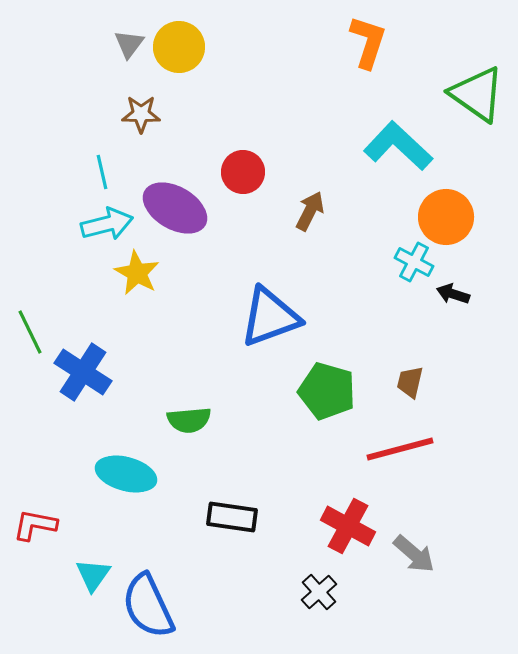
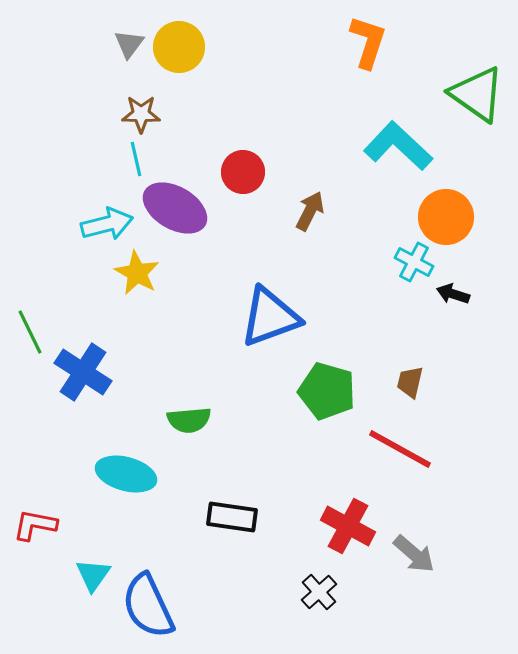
cyan line: moved 34 px right, 13 px up
red line: rotated 44 degrees clockwise
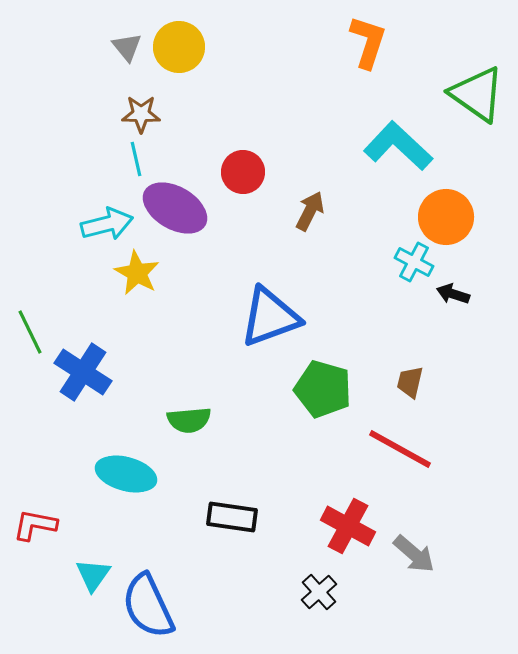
gray triangle: moved 2 px left, 3 px down; rotated 16 degrees counterclockwise
green pentagon: moved 4 px left, 2 px up
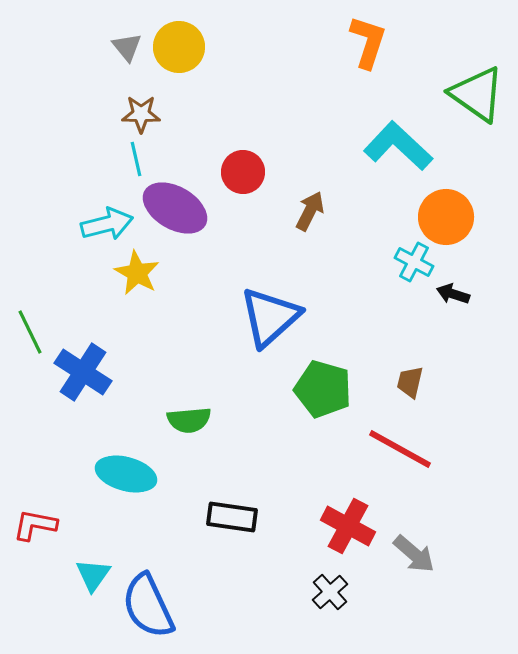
blue triangle: rotated 22 degrees counterclockwise
black cross: moved 11 px right
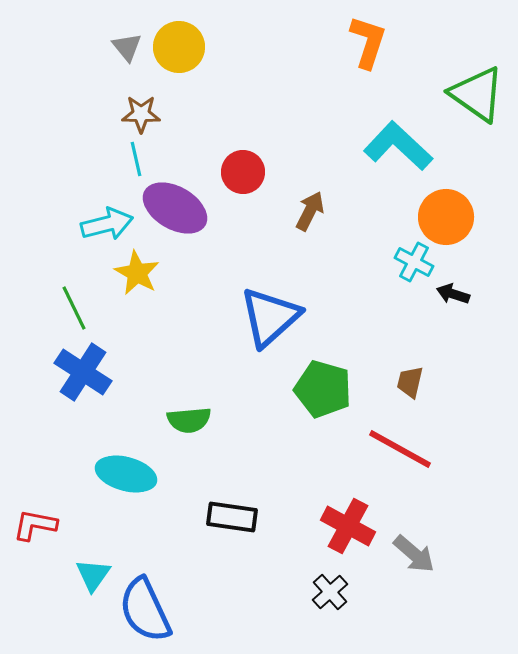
green line: moved 44 px right, 24 px up
blue semicircle: moved 3 px left, 4 px down
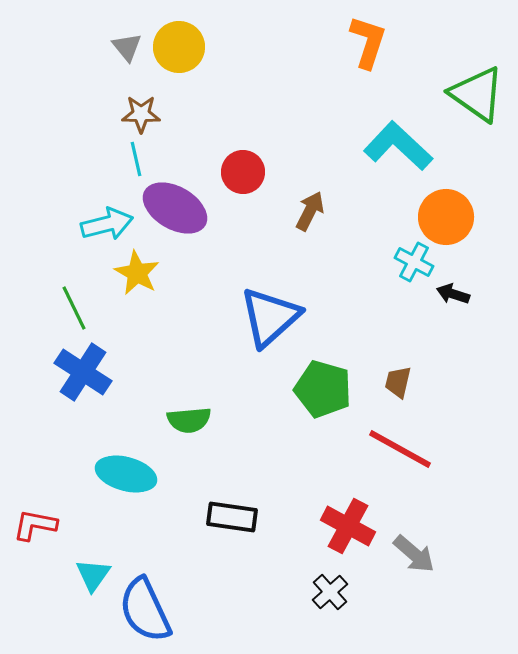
brown trapezoid: moved 12 px left
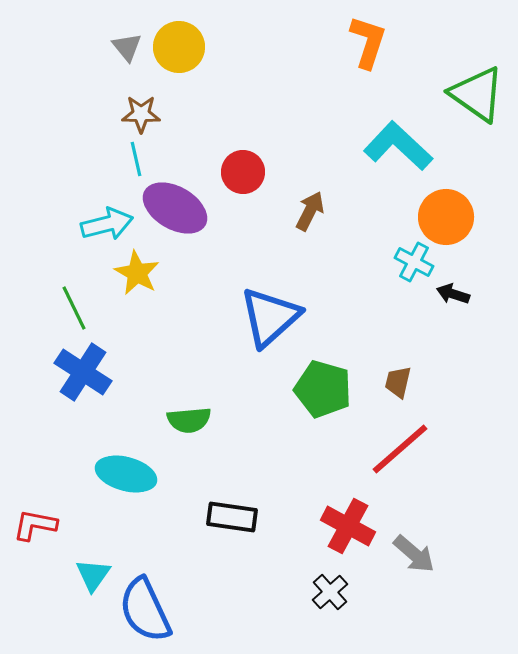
red line: rotated 70 degrees counterclockwise
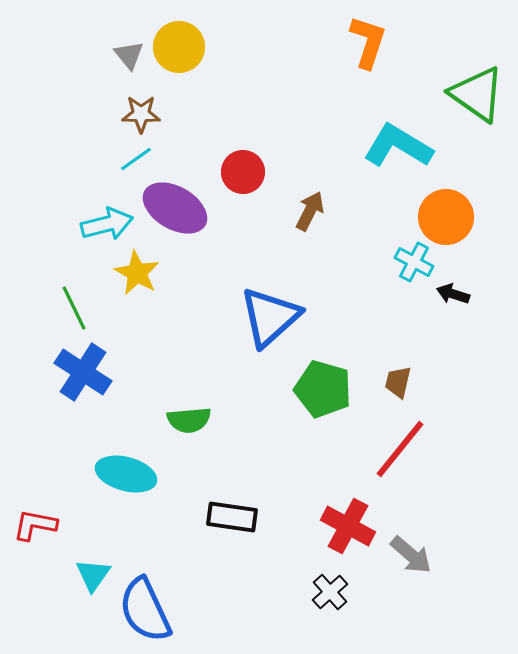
gray triangle: moved 2 px right, 8 px down
cyan L-shape: rotated 12 degrees counterclockwise
cyan line: rotated 68 degrees clockwise
red line: rotated 10 degrees counterclockwise
gray arrow: moved 3 px left, 1 px down
